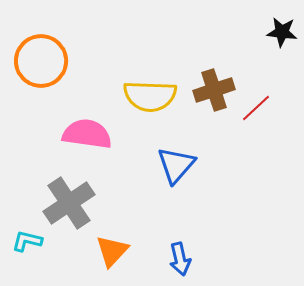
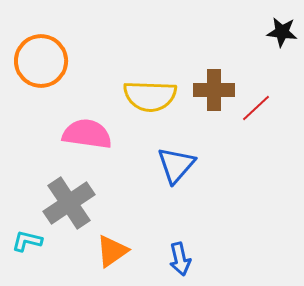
brown cross: rotated 18 degrees clockwise
orange triangle: rotated 12 degrees clockwise
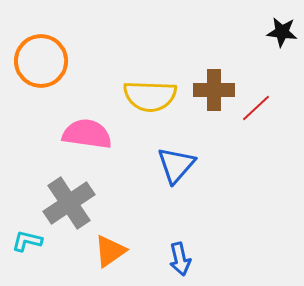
orange triangle: moved 2 px left
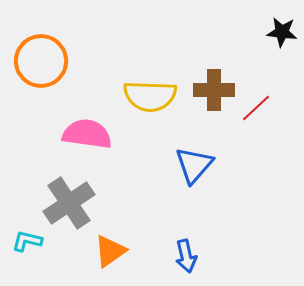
blue triangle: moved 18 px right
blue arrow: moved 6 px right, 3 px up
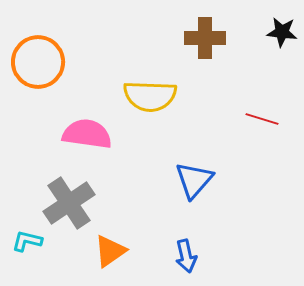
orange circle: moved 3 px left, 1 px down
brown cross: moved 9 px left, 52 px up
red line: moved 6 px right, 11 px down; rotated 60 degrees clockwise
blue triangle: moved 15 px down
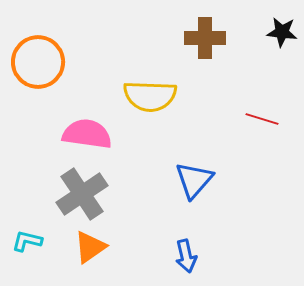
gray cross: moved 13 px right, 9 px up
orange triangle: moved 20 px left, 4 px up
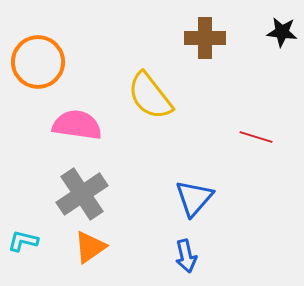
yellow semicircle: rotated 50 degrees clockwise
red line: moved 6 px left, 18 px down
pink semicircle: moved 10 px left, 9 px up
blue triangle: moved 18 px down
cyan L-shape: moved 4 px left
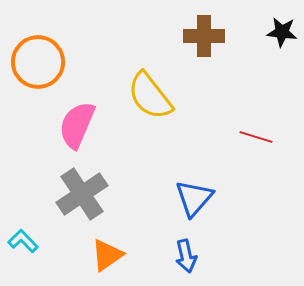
brown cross: moved 1 px left, 2 px up
pink semicircle: rotated 75 degrees counterclockwise
cyan L-shape: rotated 32 degrees clockwise
orange triangle: moved 17 px right, 8 px down
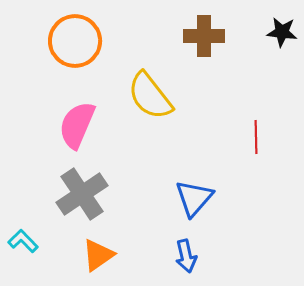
orange circle: moved 37 px right, 21 px up
red line: rotated 72 degrees clockwise
orange triangle: moved 9 px left
